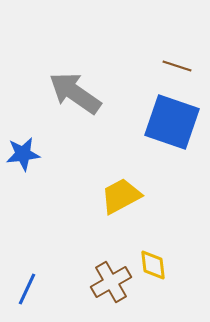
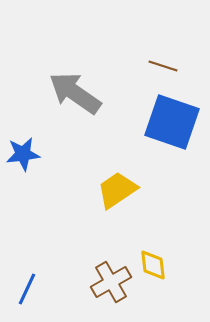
brown line: moved 14 px left
yellow trapezoid: moved 4 px left, 6 px up; rotated 6 degrees counterclockwise
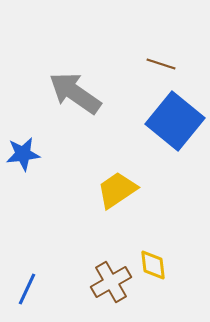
brown line: moved 2 px left, 2 px up
blue square: moved 3 px right, 1 px up; rotated 20 degrees clockwise
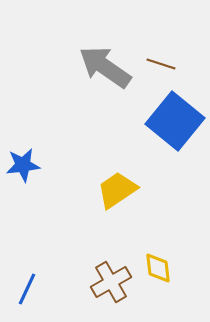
gray arrow: moved 30 px right, 26 px up
blue star: moved 11 px down
yellow diamond: moved 5 px right, 3 px down
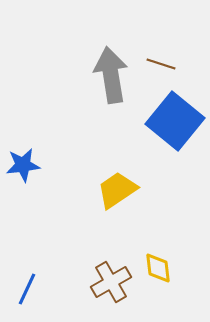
gray arrow: moved 6 px right, 8 px down; rotated 46 degrees clockwise
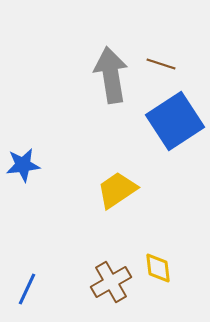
blue square: rotated 18 degrees clockwise
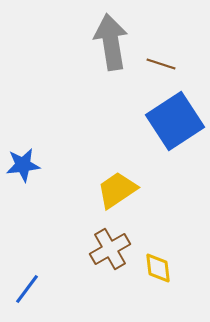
gray arrow: moved 33 px up
brown cross: moved 1 px left, 33 px up
blue line: rotated 12 degrees clockwise
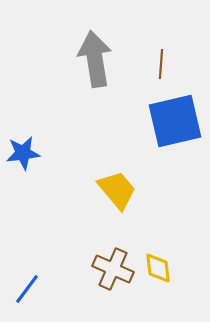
gray arrow: moved 16 px left, 17 px down
brown line: rotated 76 degrees clockwise
blue square: rotated 20 degrees clockwise
blue star: moved 12 px up
yellow trapezoid: rotated 84 degrees clockwise
brown cross: moved 3 px right, 20 px down; rotated 36 degrees counterclockwise
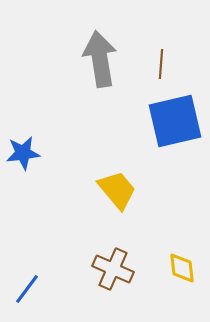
gray arrow: moved 5 px right
yellow diamond: moved 24 px right
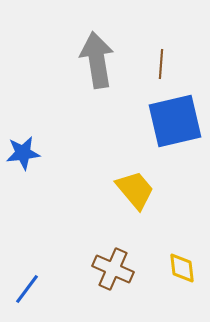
gray arrow: moved 3 px left, 1 px down
yellow trapezoid: moved 18 px right
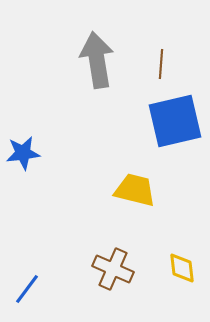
yellow trapezoid: rotated 36 degrees counterclockwise
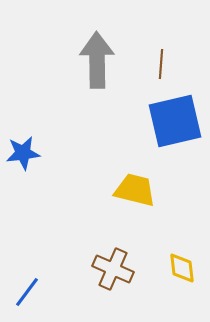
gray arrow: rotated 8 degrees clockwise
blue line: moved 3 px down
